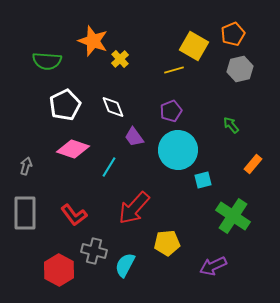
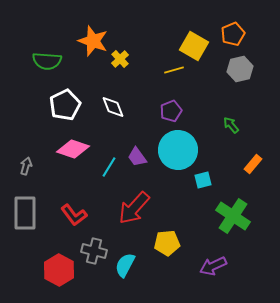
purple trapezoid: moved 3 px right, 20 px down
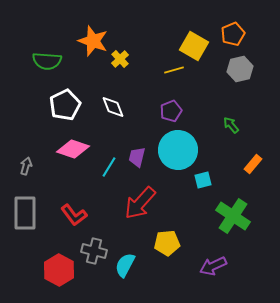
purple trapezoid: rotated 50 degrees clockwise
red arrow: moved 6 px right, 5 px up
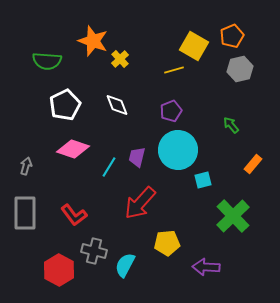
orange pentagon: moved 1 px left, 2 px down
white diamond: moved 4 px right, 2 px up
green cross: rotated 12 degrees clockwise
purple arrow: moved 7 px left, 1 px down; rotated 28 degrees clockwise
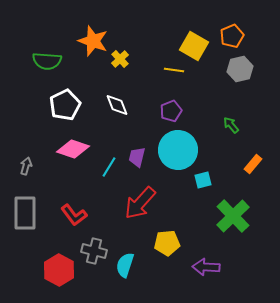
yellow line: rotated 24 degrees clockwise
cyan semicircle: rotated 10 degrees counterclockwise
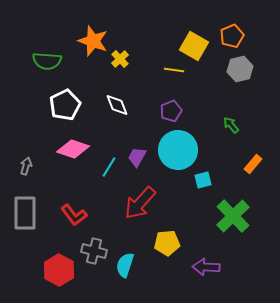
purple trapezoid: rotated 15 degrees clockwise
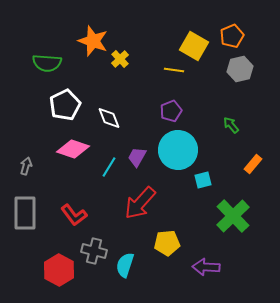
green semicircle: moved 2 px down
white diamond: moved 8 px left, 13 px down
